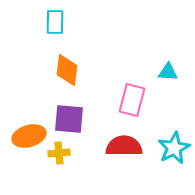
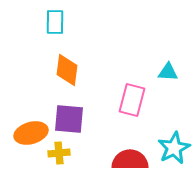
orange ellipse: moved 2 px right, 3 px up
red semicircle: moved 6 px right, 14 px down
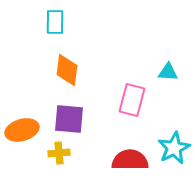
orange ellipse: moved 9 px left, 3 px up
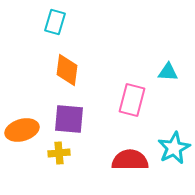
cyan rectangle: rotated 15 degrees clockwise
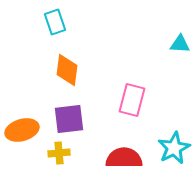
cyan rectangle: rotated 35 degrees counterclockwise
cyan triangle: moved 12 px right, 28 px up
purple square: rotated 12 degrees counterclockwise
red semicircle: moved 6 px left, 2 px up
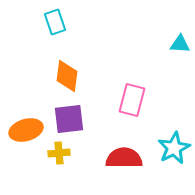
orange diamond: moved 6 px down
orange ellipse: moved 4 px right
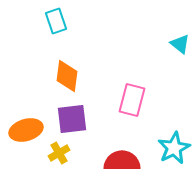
cyan rectangle: moved 1 px right, 1 px up
cyan triangle: rotated 35 degrees clockwise
purple square: moved 3 px right
yellow cross: rotated 25 degrees counterclockwise
red semicircle: moved 2 px left, 3 px down
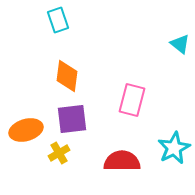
cyan rectangle: moved 2 px right, 1 px up
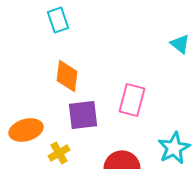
purple square: moved 11 px right, 4 px up
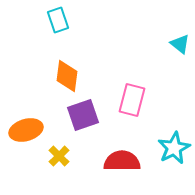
purple square: rotated 12 degrees counterclockwise
yellow cross: moved 3 px down; rotated 15 degrees counterclockwise
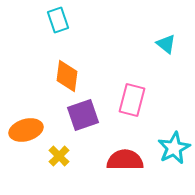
cyan triangle: moved 14 px left
red semicircle: moved 3 px right, 1 px up
